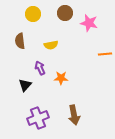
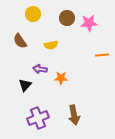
brown circle: moved 2 px right, 5 px down
pink star: rotated 18 degrees counterclockwise
brown semicircle: rotated 28 degrees counterclockwise
orange line: moved 3 px left, 1 px down
purple arrow: moved 1 px down; rotated 56 degrees counterclockwise
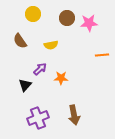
purple arrow: rotated 128 degrees clockwise
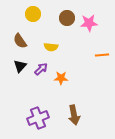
yellow semicircle: moved 2 px down; rotated 16 degrees clockwise
purple arrow: moved 1 px right
black triangle: moved 5 px left, 19 px up
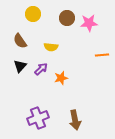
orange star: rotated 16 degrees counterclockwise
brown arrow: moved 1 px right, 5 px down
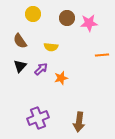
brown arrow: moved 4 px right, 2 px down; rotated 18 degrees clockwise
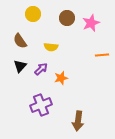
pink star: moved 2 px right; rotated 18 degrees counterclockwise
purple cross: moved 3 px right, 13 px up
brown arrow: moved 1 px left, 1 px up
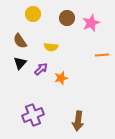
black triangle: moved 3 px up
purple cross: moved 8 px left, 10 px down
